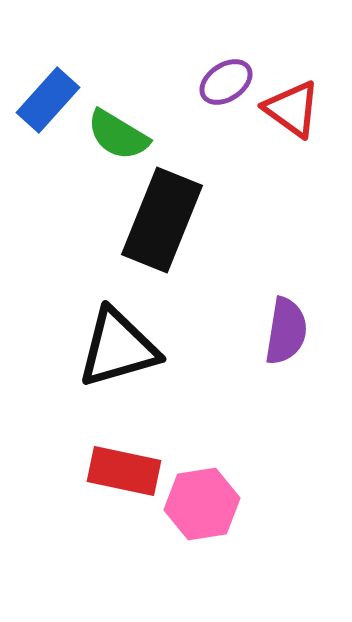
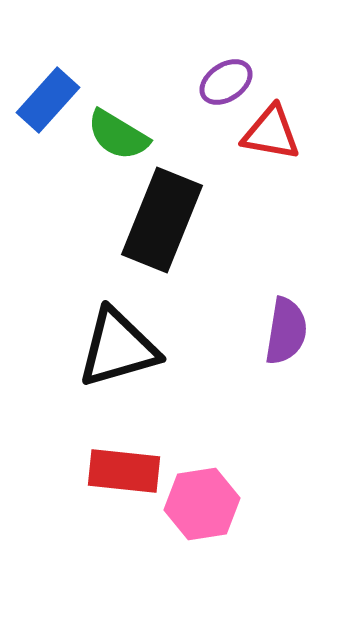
red triangle: moved 21 px left, 24 px down; rotated 26 degrees counterclockwise
red rectangle: rotated 6 degrees counterclockwise
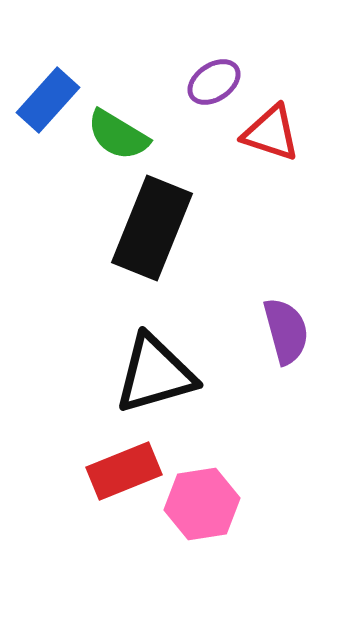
purple ellipse: moved 12 px left
red triangle: rotated 8 degrees clockwise
black rectangle: moved 10 px left, 8 px down
purple semicircle: rotated 24 degrees counterclockwise
black triangle: moved 37 px right, 26 px down
red rectangle: rotated 28 degrees counterclockwise
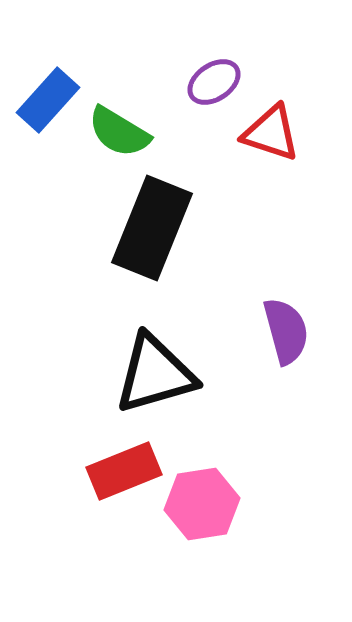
green semicircle: moved 1 px right, 3 px up
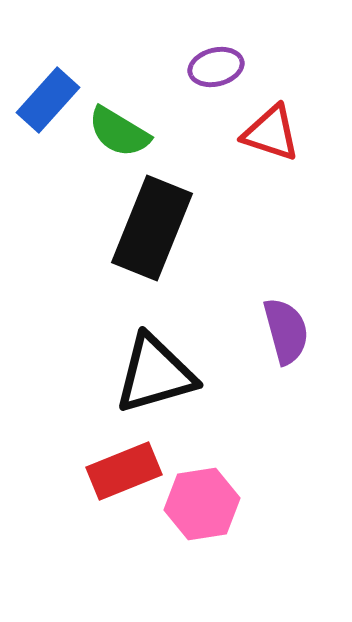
purple ellipse: moved 2 px right, 15 px up; rotated 20 degrees clockwise
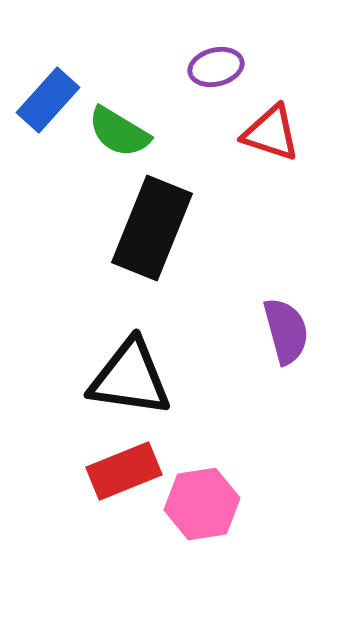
black triangle: moved 25 px left, 4 px down; rotated 24 degrees clockwise
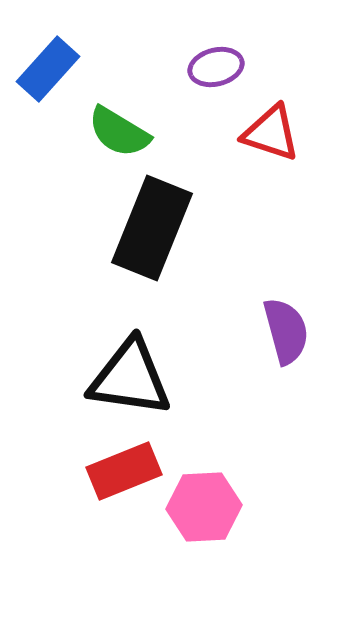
blue rectangle: moved 31 px up
pink hexagon: moved 2 px right, 3 px down; rotated 6 degrees clockwise
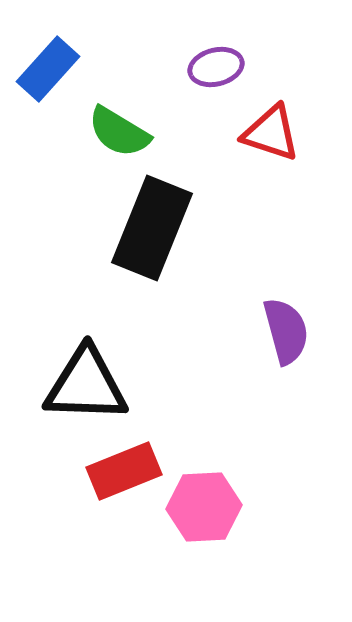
black triangle: moved 44 px left, 7 px down; rotated 6 degrees counterclockwise
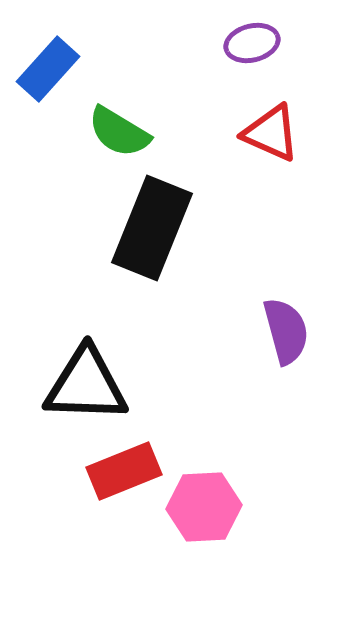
purple ellipse: moved 36 px right, 24 px up
red triangle: rotated 6 degrees clockwise
